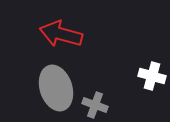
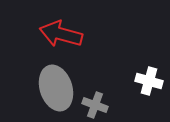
white cross: moved 3 px left, 5 px down
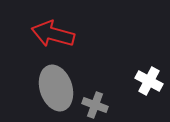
red arrow: moved 8 px left
white cross: rotated 12 degrees clockwise
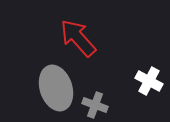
red arrow: moved 25 px right, 4 px down; rotated 33 degrees clockwise
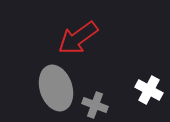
red arrow: rotated 84 degrees counterclockwise
white cross: moved 9 px down
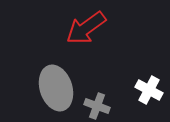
red arrow: moved 8 px right, 10 px up
gray cross: moved 2 px right, 1 px down
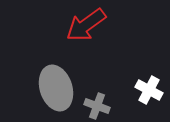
red arrow: moved 3 px up
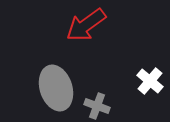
white cross: moved 1 px right, 9 px up; rotated 12 degrees clockwise
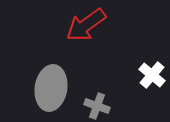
white cross: moved 2 px right, 6 px up
gray ellipse: moved 5 px left; rotated 27 degrees clockwise
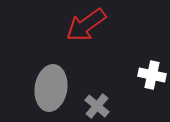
white cross: rotated 28 degrees counterclockwise
gray cross: rotated 20 degrees clockwise
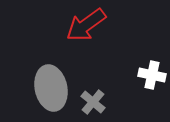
gray ellipse: rotated 21 degrees counterclockwise
gray cross: moved 4 px left, 4 px up
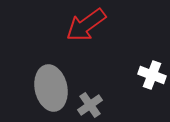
white cross: rotated 8 degrees clockwise
gray cross: moved 3 px left, 3 px down; rotated 15 degrees clockwise
